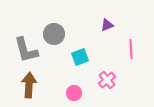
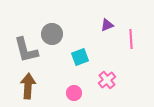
gray circle: moved 2 px left
pink line: moved 10 px up
brown arrow: moved 1 px left, 1 px down
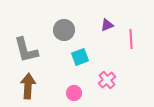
gray circle: moved 12 px right, 4 px up
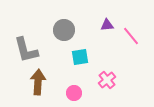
purple triangle: rotated 16 degrees clockwise
pink line: moved 3 px up; rotated 36 degrees counterclockwise
cyan square: rotated 12 degrees clockwise
brown arrow: moved 10 px right, 4 px up
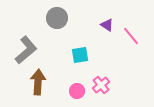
purple triangle: rotated 40 degrees clockwise
gray circle: moved 7 px left, 12 px up
gray L-shape: rotated 116 degrees counterclockwise
cyan square: moved 2 px up
pink cross: moved 6 px left, 5 px down
pink circle: moved 3 px right, 2 px up
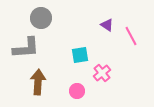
gray circle: moved 16 px left
pink line: rotated 12 degrees clockwise
gray L-shape: moved 2 px up; rotated 36 degrees clockwise
pink cross: moved 1 px right, 12 px up
